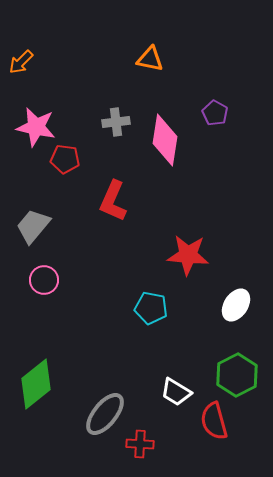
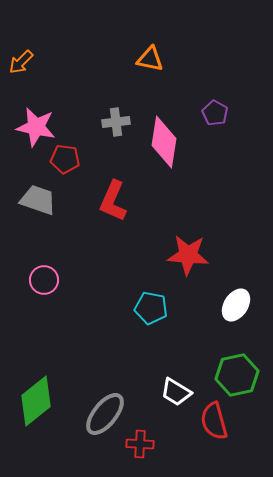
pink diamond: moved 1 px left, 2 px down
gray trapezoid: moved 5 px right, 26 px up; rotated 69 degrees clockwise
green hexagon: rotated 15 degrees clockwise
green diamond: moved 17 px down
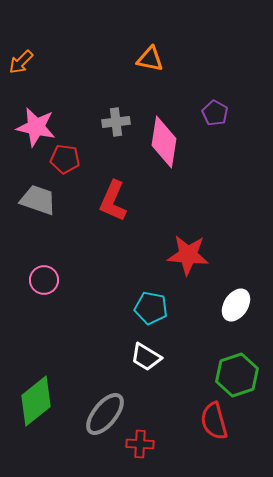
green hexagon: rotated 6 degrees counterclockwise
white trapezoid: moved 30 px left, 35 px up
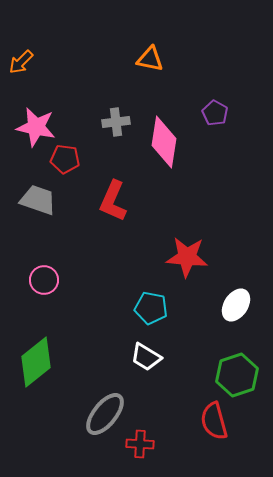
red star: moved 1 px left, 2 px down
green diamond: moved 39 px up
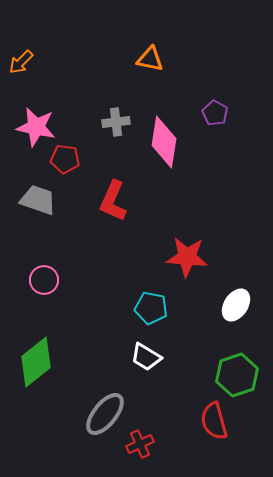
red cross: rotated 28 degrees counterclockwise
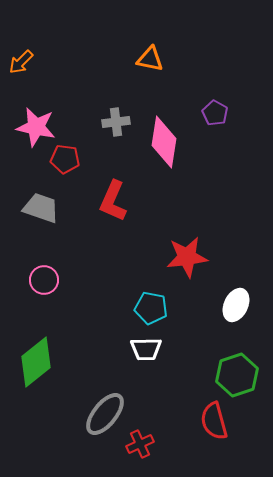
gray trapezoid: moved 3 px right, 8 px down
red star: rotated 12 degrees counterclockwise
white ellipse: rotated 8 degrees counterclockwise
white trapezoid: moved 8 px up; rotated 32 degrees counterclockwise
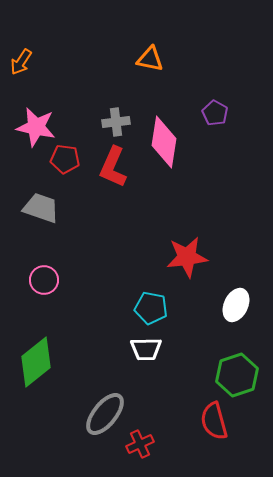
orange arrow: rotated 12 degrees counterclockwise
red L-shape: moved 34 px up
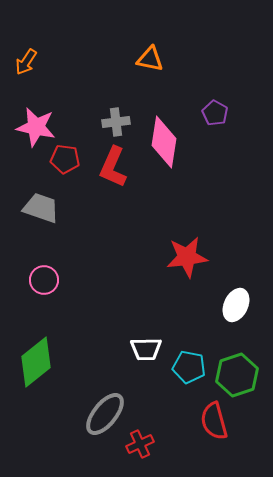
orange arrow: moved 5 px right
cyan pentagon: moved 38 px right, 59 px down
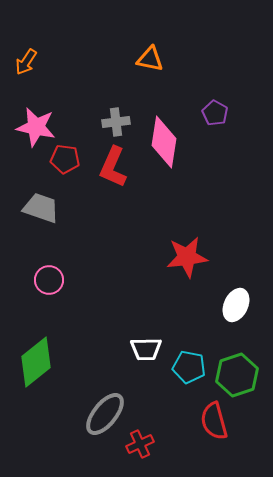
pink circle: moved 5 px right
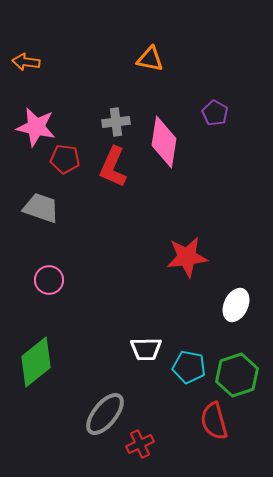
orange arrow: rotated 64 degrees clockwise
